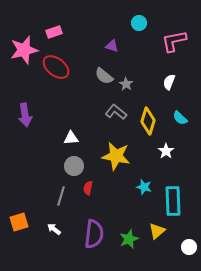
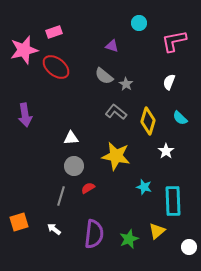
red semicircle: rotated 48 degrees clockwise
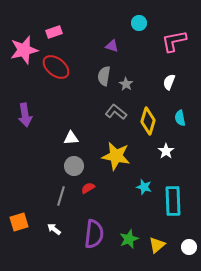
gray semicircle: rotated 60 degrees clockwise
cyan semicircle: rotated 35 degrees clockwise
yellow triangle: moved 14 px down
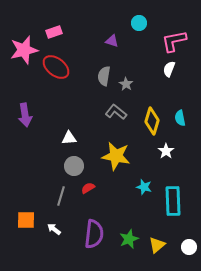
purple triangle: moved 5 px up
white semicircle: moved 13 px up
yellow diamond: moved 4 px right
white triangle: moved 2 px left
orange square: moved 7 px right, 2 px up; rotated 18 degrees clockwise
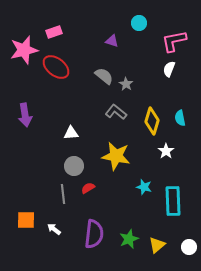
gray semicircle: rotated 120 degrees clockwise
white triangle: moved 2 px right, 5 px up
gray line: moved 2 px right, 2 px up; rotated 24 degrees counterclockwise
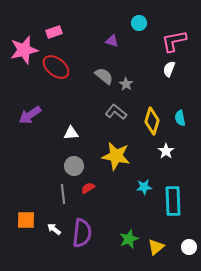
purple arrow: moved 5 px right; rotated 65 degrees clockwise
cyan star: rotated 21 degrees counterclockwise
purple semicircle: moved 12 px left, 1 px up
yellow triangle: moved 1 px left, 2 px down
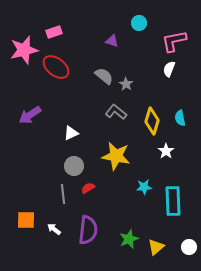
white triangle: rotated 21 degrees counterclockwise
purple semicircle: moved 6 px right, 3 px up
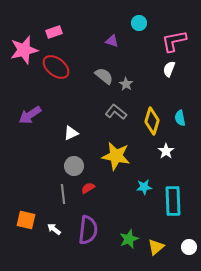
orange square: rotated 12 degrees clockwise
